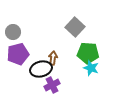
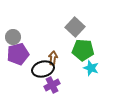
gray circle: moved 5 px down
green pentagon: moved 5 px left, 3 px up
black ellipse: moved 2 px right
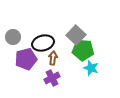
gray square: moved 1 px right, 8 px down
purple pentagon: moved 8 px right, 5 px down
black ellipse: moved 26 px up
purple cross: moved 7 px up
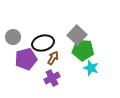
gray square: moved 1 px right
brown arrow: rotated 24 degrees clockwise
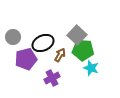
black ellipse: rotated 10 degrees counterclockwise
brown arrow: moved 7 px right, 3 px up
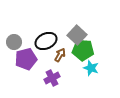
gray circle: moved 1 px right, 5 px down
black ellipse: moved 3 px right, 2 px up
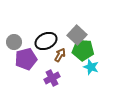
cyan star: moved 1 px up
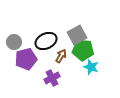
gray square: rotated 18 degrees clockwise
brown arrow: moved 1 px right, 1 px down
